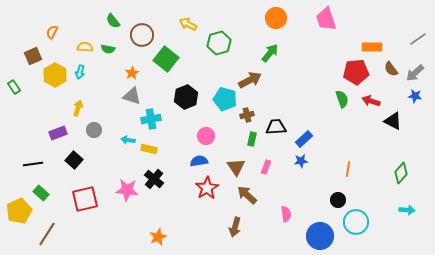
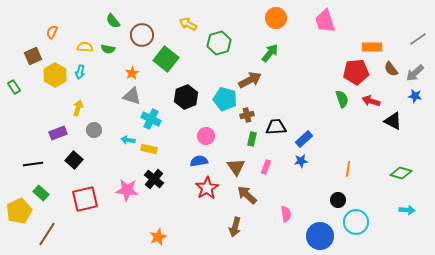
pink trapezoid at (326, 19): moved 1 px left, 2 px down
cyan cross at (151, 119): rotated 36 degrees clockwise
green diamond at (401, 173): rotated 65 degrees clockwise
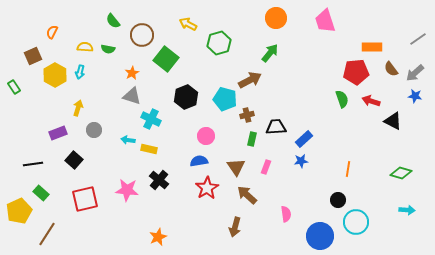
black cross at (154, 179): moved 5 px right, 1 px down
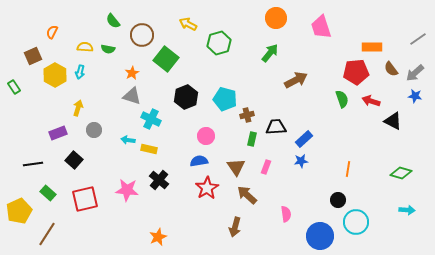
pink trapezoid at (325, 21): moved 4 px left, 6 px down
brown arrow at (250, 80): moved 46 px right
green rectangle at (41, 193): moved 7 px right
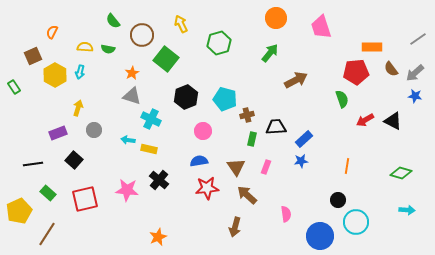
yellow arrow at (188, 24): moved 7 px left; rotated 36 degrees clockwise
red arrow at (371, 101): moved 6 px left, 19 px down; rotated 48 degrees counterclockwise
pink circle at (206, 136): moved 3 px left, 5 px up
orange line at (348, 169): moved 1 px left, 3 px up
red star at (207, 188): rotated 25 degrees clockwise
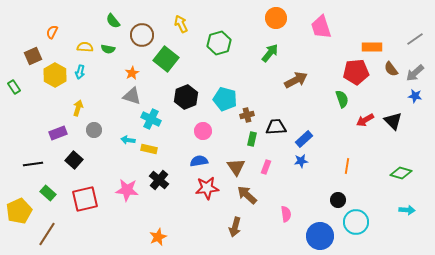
gray line at (418, 39): moved 3 px left
black triangle at (393, 121): rotated 18 degrees clockwise
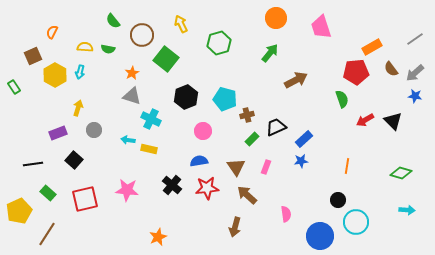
orange rectangle at (372, 47): rotated 30 degrees counterclockwise
black trapezoid at (276, 127): rotated 20 degrees counterclockwise
green rectangle at (252, 139): rotated 32 degrees clockwise
black cross at (159, 180): moved 13 px right, 5 px down
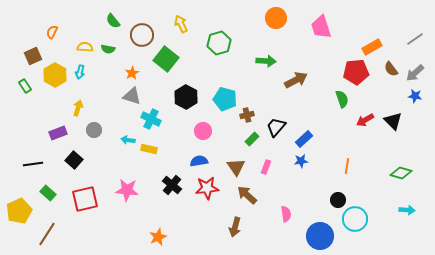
green arrow at (270, 53): moved 4 px left, 8 px down; rotated 54 degrees clockwise
green rectangle at (14, 87): moved 11 px right, 1 px up
black hexagon at (186, 97): rotated 10 degrees counterclockwise
black trapezoid at (276, 127): rotated 25 degrees counterclockwise
cyan circle at (356, 222): moved 1 px left, 3 px up
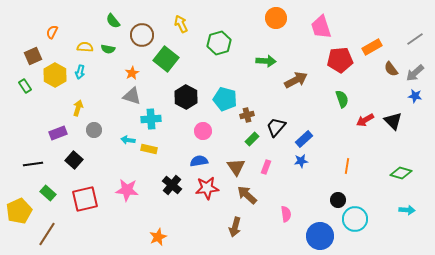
red pentagon at (356, 72): moved 16 px left, 12 px up
cyan cross at (151, 119): rotated 30 degrees counterclockwise
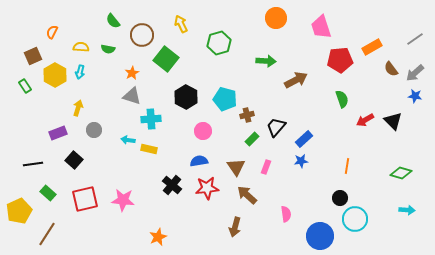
yellow semicircle at (85, 47): moved 4 px left
pink star at (127, 190): moved 4 px left, 10 px down
black circle at (338, 200): moved 2 px right, 2 px up
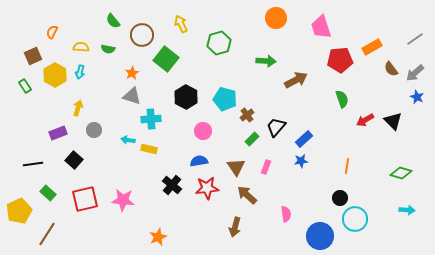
blue star at (415, 96): moved 2 px right, 1 px down; rotated 16 degrees clockwise
brown cross at (247, 115): rotated 24 degrees counterclockwise
